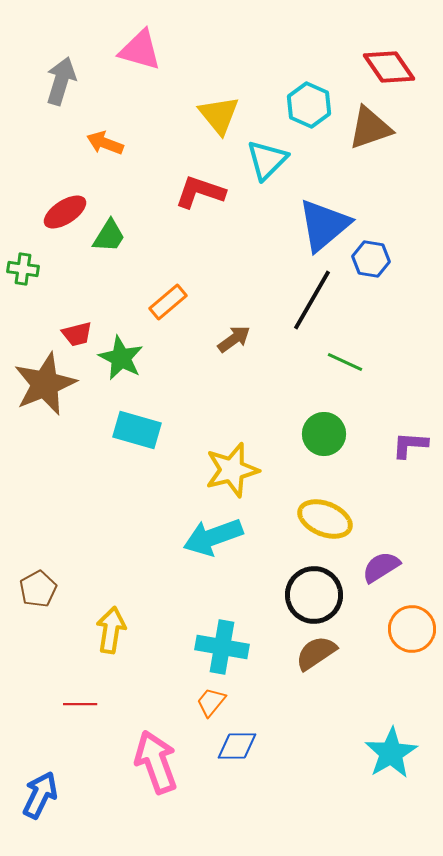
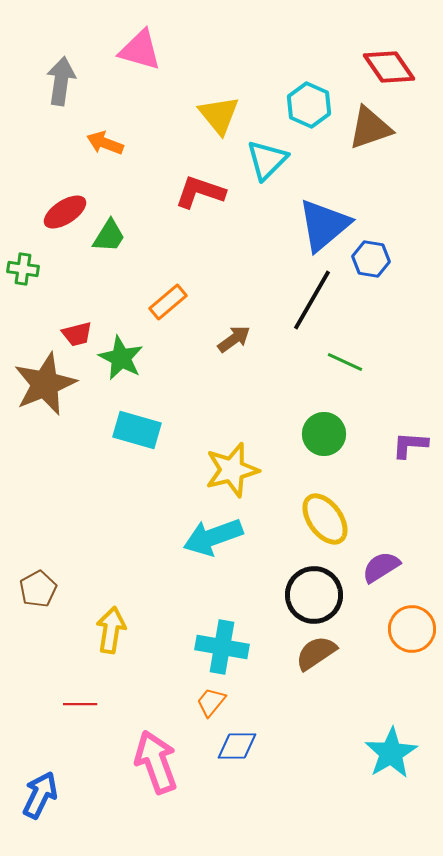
gray arrow: rotated 9 degrees counterclockwise
yellow ellipse: rotated 32 degrees clockwise
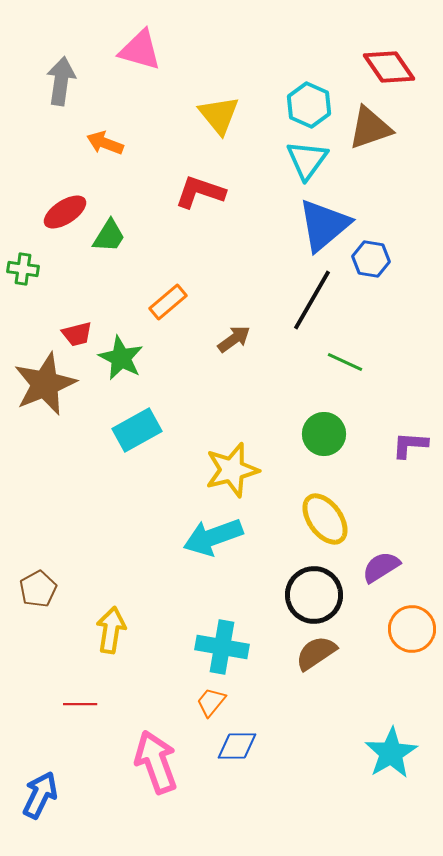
cyan triangle: moved 40 px right; rotated 9 degrees counterclockwise
cyan rectangle: rotated 45 degrees counterclockwise
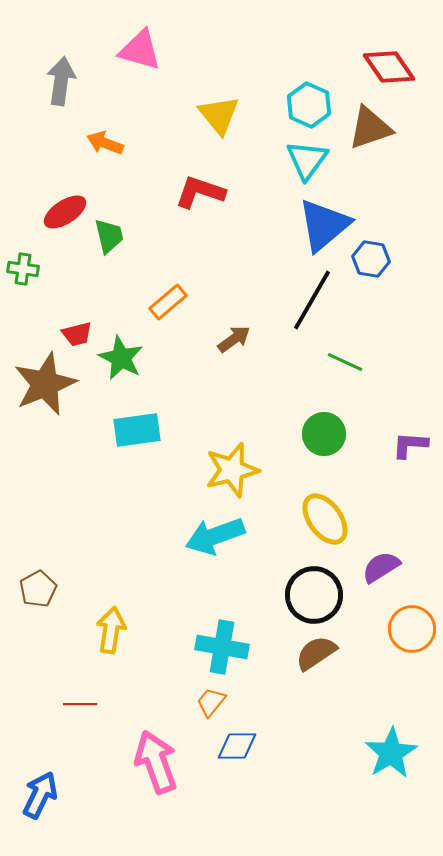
green trapezoid: rotated 45 degrees counterclockwise
cyan rectangle: rotated 21 degrees clockwise
cyan arrow: moved 2 px right, 1 px up
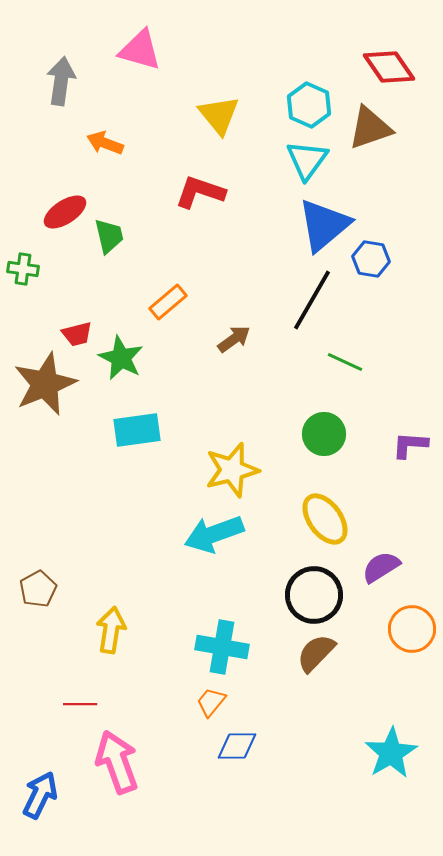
cyan arrow: moved 1 px left, 2 px up
brown semicircle: rotated 12 degrees counterclockwise
pink arrow: moved 39 px left
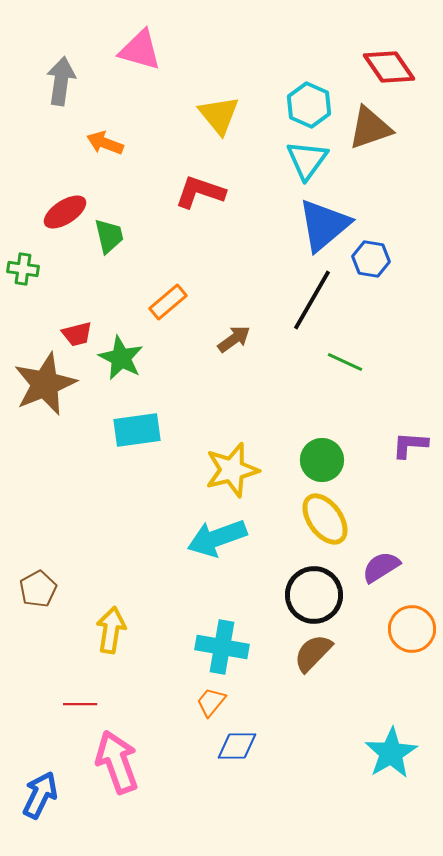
green circle: moved 2 px left, 26 px down
cyan arrow: moved 3 px right, 4 px down
brown semicircle: moved 3 px left
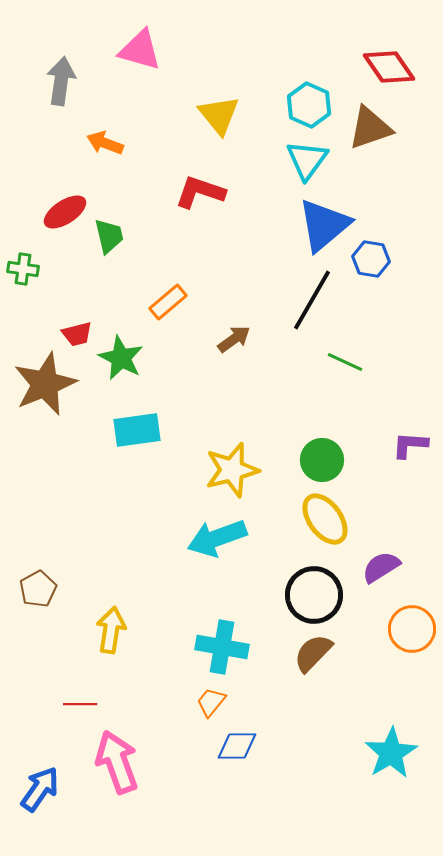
blue arrow: moved 6 px up; rotated 9 degrees clockwise
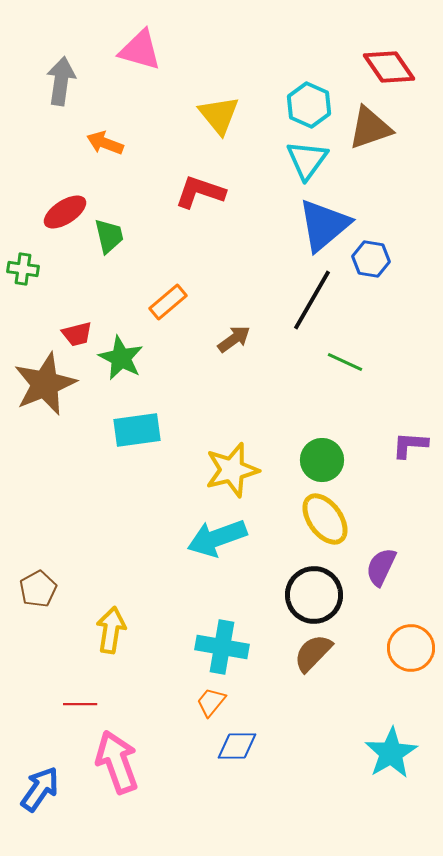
purple semicircle: rotated 33 degrees counterclockwise
orange circle: moved 1 px left, 19 px down
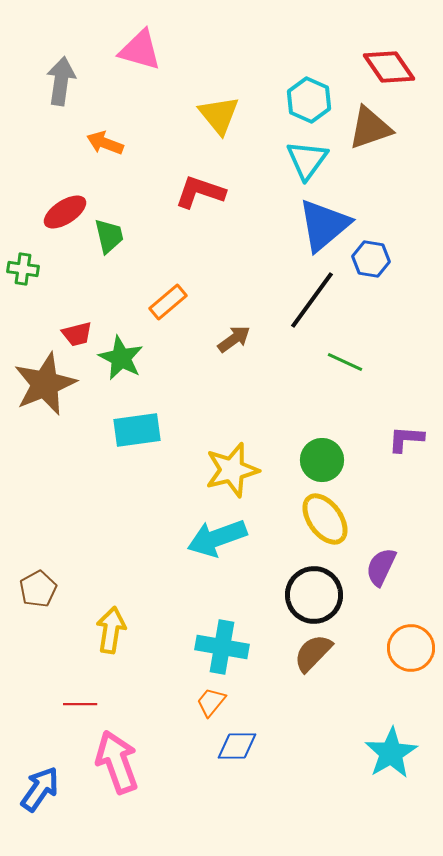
cyan hexagon: moved 5 px up
black line: rotated 6 degrees clockwise
purple L-shape: moved 4 px left, 6 px up
